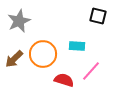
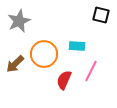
black square: moved 3 px right, 1 px up
orange circle: moved 1 px right
brown arrow: moved 1 px right, 5 px down
pink line: rotated 15 degrees counterclockwise
red semicircle: rotated 84 degrees counterclockwise
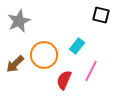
cyan rectangle: rotated 56 degrees counterclockwise
orange circle: moved 1 px down
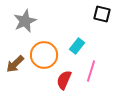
black square: moved 1 px right, 1 px up
gray star: moved 6 px right
pink line: rotated 10 degrees counterclockwise
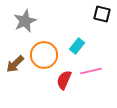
pink line: rotated 60 degrees clockwise
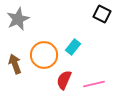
black square: rotated 12 degrees clockwise
gray star: moved 7 px left, 2 px up
cyan rectangle: moved 4 px left, 1 px down
brown arrow: rotated 114 degrees clockwise
pink line: moved 3 px right, 13 px down
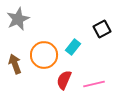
black square: moved 15 px down; rotated 36 degrees clockwise
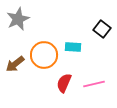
black square: rotated 24 degrees counterclockwise
cyan rectangle: rotated 56 degrees clockwise
brown arrow: rotated 108 degrees counterclockwise
red semicircle: moved 3 px down
